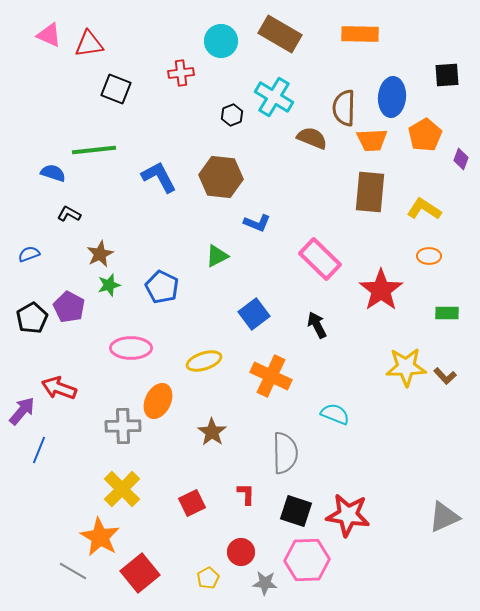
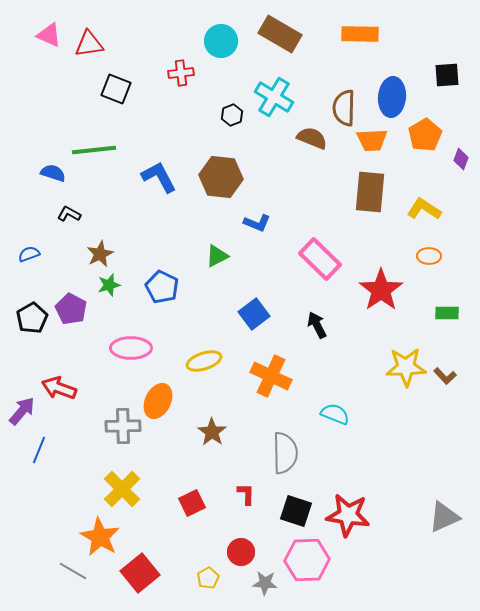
purple pentagon at (69, 307): moved 2 px right, 2 px down
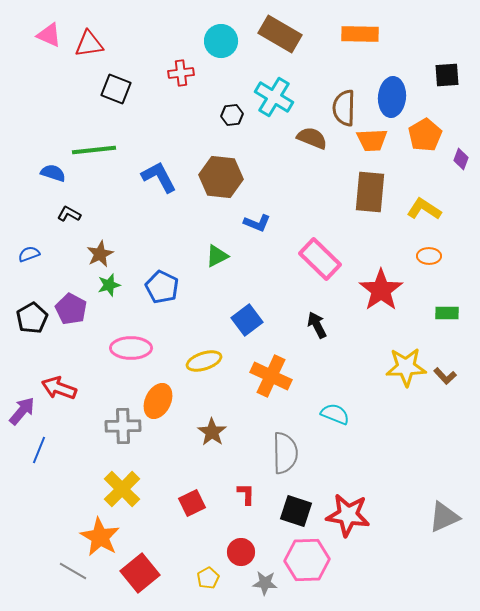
black hexagon at (232, 115): rotated 15 degrees clockwise
blue square at (254, 314): moved 7 px left, 6 px down
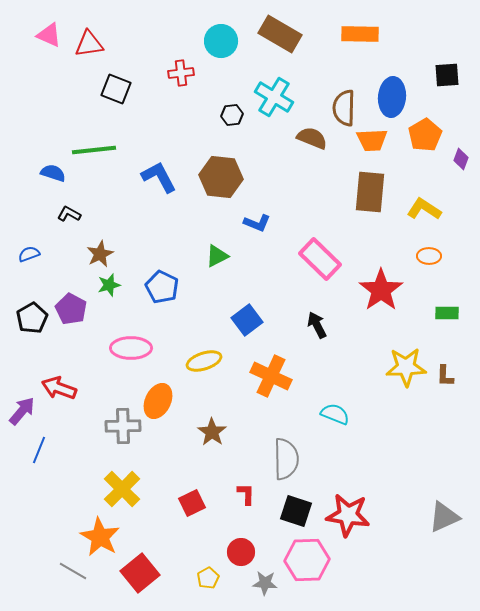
brown L-shape at (445, 376): rotated 45 degrees clockwise
gray semicircle at (285, 453): moved 1 px right, 6 px down
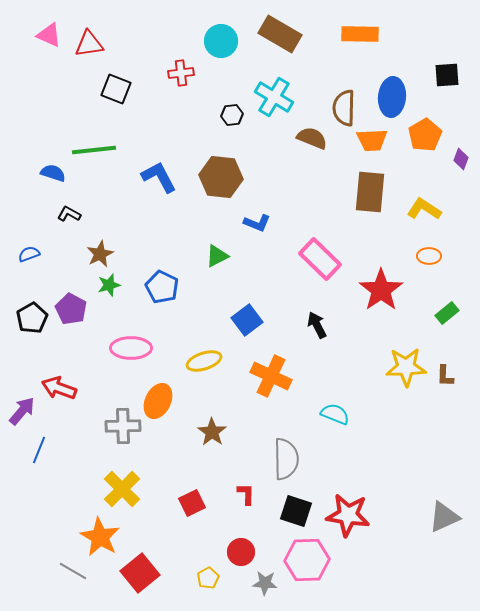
green rectangle at (447, 313): rotated 40 degrees counterclockwise
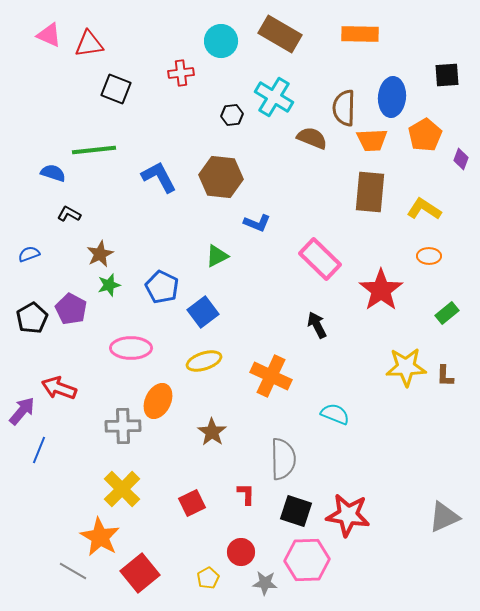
blue square at (247, 320): moved 44 px left, 8 px up
gray semicircle at (286, 459): moved 3 px left
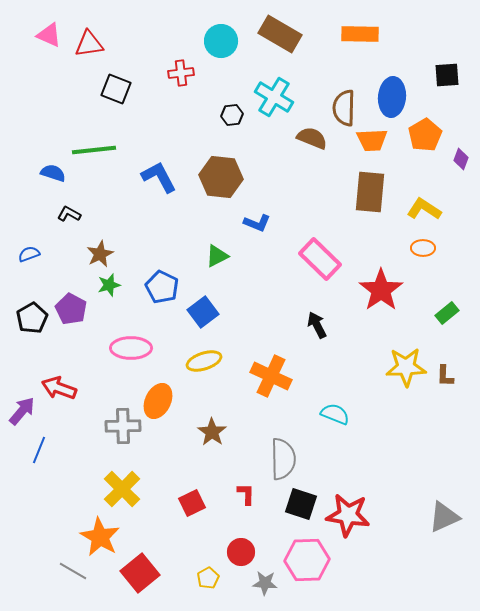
orange ellipse at (429, 256): moved 6 px left, 8 px up
black square at (296, 511): moved 5 px right, 7 px up
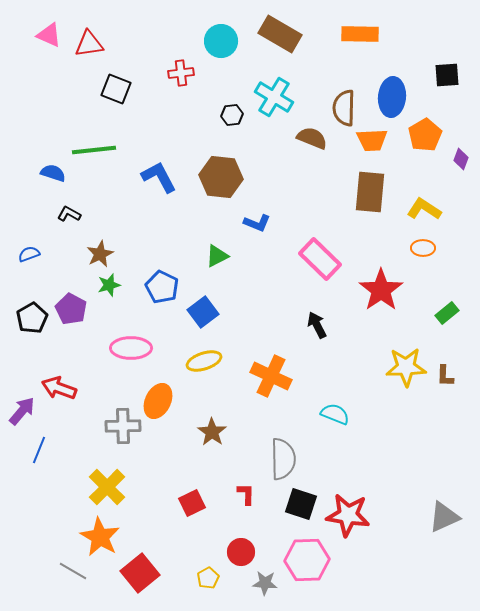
yellow cross at (122, 489): moved 15 px left, 2 px up
